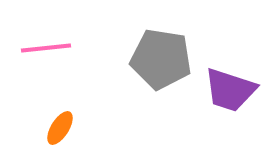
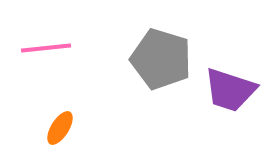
gray pentagon: rotated 8 degrees clockwise
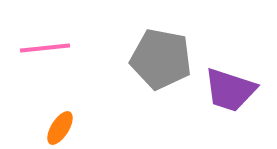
pink line: moved 1 px left
gray pentagon: rotated 6 degrees counterclockwise
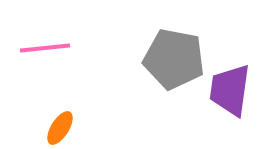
gray pentagon: moved 13 px right
purple trapezoid: rotated 80 degrees clockwise
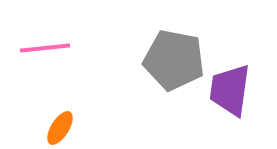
gray pentagon: moved 1 px down
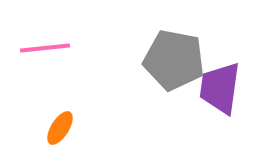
purple trapezoid: moved 10 px left, 2 px up
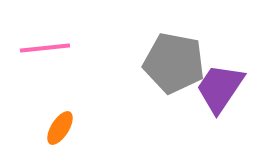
gray pentagon: moved 3 px down
purple trapezoid: rotated 26 degrees clockwise
